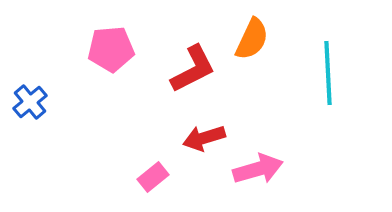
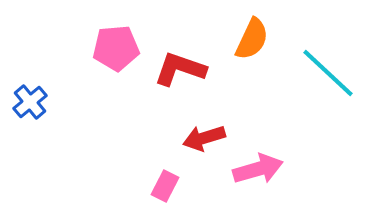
pink pentagon: moved 5 px right, 1 px up
red L-shape: moved 13 px left; rotated 134 degrees counterclockwise
cyan line: rotated 44 degrees counterclockwise
pink rectangle: moved 12 px right, 9 px down; rotated 24 degrees counterclockwise
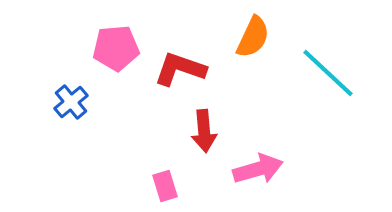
orange semicircle: moved 1 px right, 2 px up
blue cross: moved 41 px right
red arrow: moved 7 px up; rotated 78 degrees counterclockwise
pink rectangle: rotated 44 degrees counterclockwise
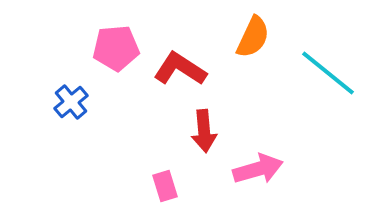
red L-shape: rotated 14 degrees clockwise
cyan line: rotated 4 degrees counterclockwise
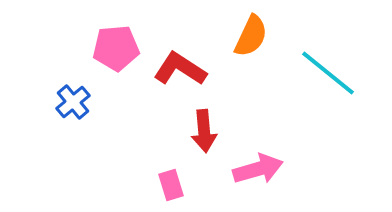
orange semicircle: moved 2 px left, 1 px up
blue cross: moved 2 px right
pink rectangle: moved 6 px right, 1 px up
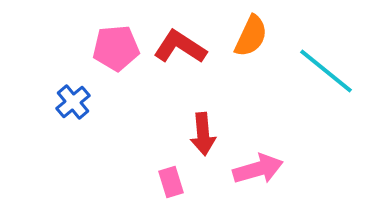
red L-shape: moved 22 px up
cyan line: moved 2 px left, 2 px up
red arrow: moved 1 px left, 3 px down
pink rectangle: moved 3 px up
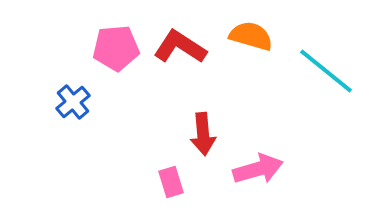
orange semicircle: rotated 99 degrees counterclockwise
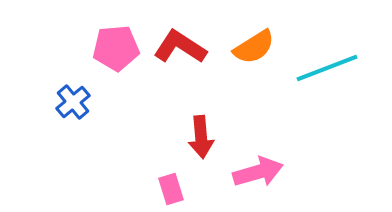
orange semicircle: moved 3 px right, 11 px down; rotated 132 degrees clockwise
cyan line: moved 1 px right, 3 px up; rotated 60 degrees counterclockwise
red arrow: moved 2 px left, 3 px down
pink arrow: moved 3 px down
pink rectangle: moved 7 px down
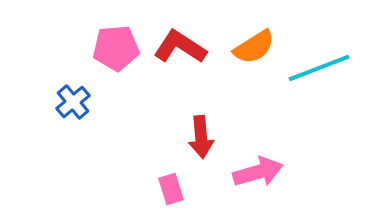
cyan line: moved 8 px left
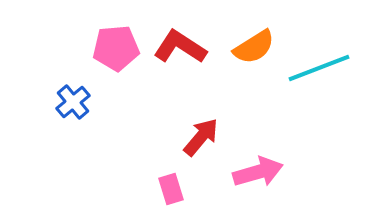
red arrow: rotated 135 degrees counterclockwise
